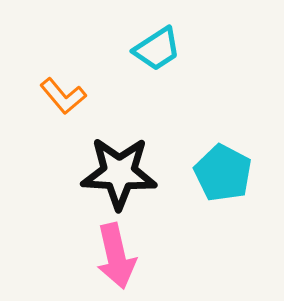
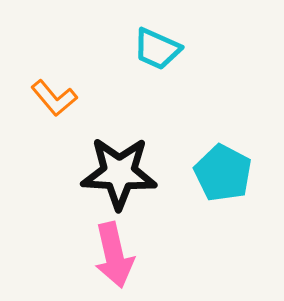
cyan trapezoid: rotated 57 degrees clockwise
orange L-shape: moved 9 px left, 2 px down
pink arrow: moved 2 px left, 1 px up
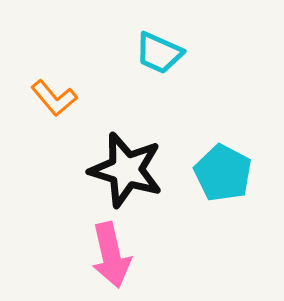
cyan trapezoid: moved 2 px right, 4 px down
black star: moved 7 px right, 3 px up; rotated 14 degrees clockwise
pink arrow: moved 3 px left
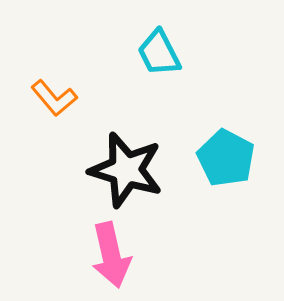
cyan trapezoid: rotated 39 degrees clockwise
cyan pentagon: moved 3 px right, 15 px up
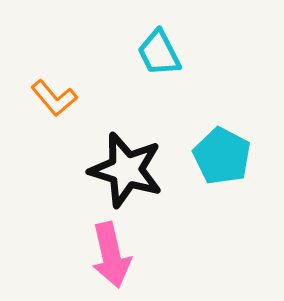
cyan pentagon: moved 4 px left, 2 px up
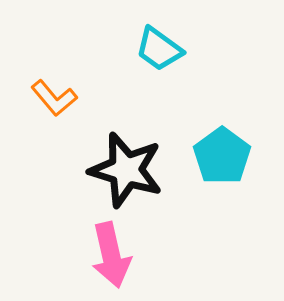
cyan trapezoid: moved 4 px up; rotated 27 degrees counterclockwise
cyan pentagon: rotated 8 degrees clockwise
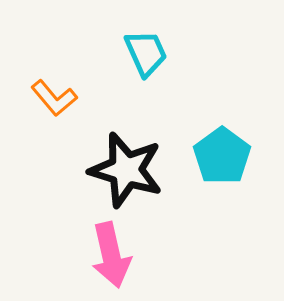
cyan trapezoid: moved 13 px left, 4 px down; rotated 150 degrees counterclockwise
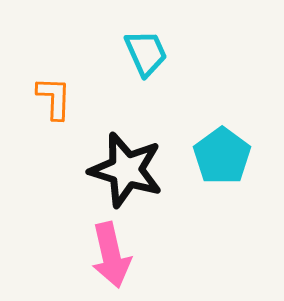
orange L-shape: rotated 138 degrees counterclockwise
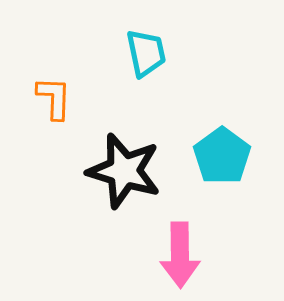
cyan trapezoid: rotated 12 degrees clockwise
black star: moved 2 px left, 1 px down
pink arrow: moved 69 px right; rotated 12 degrees clockwise
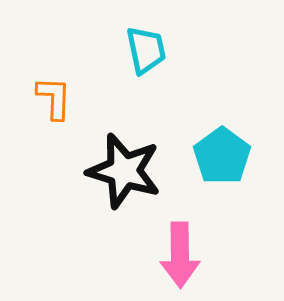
cyan trapezoid: moved 3 px up
